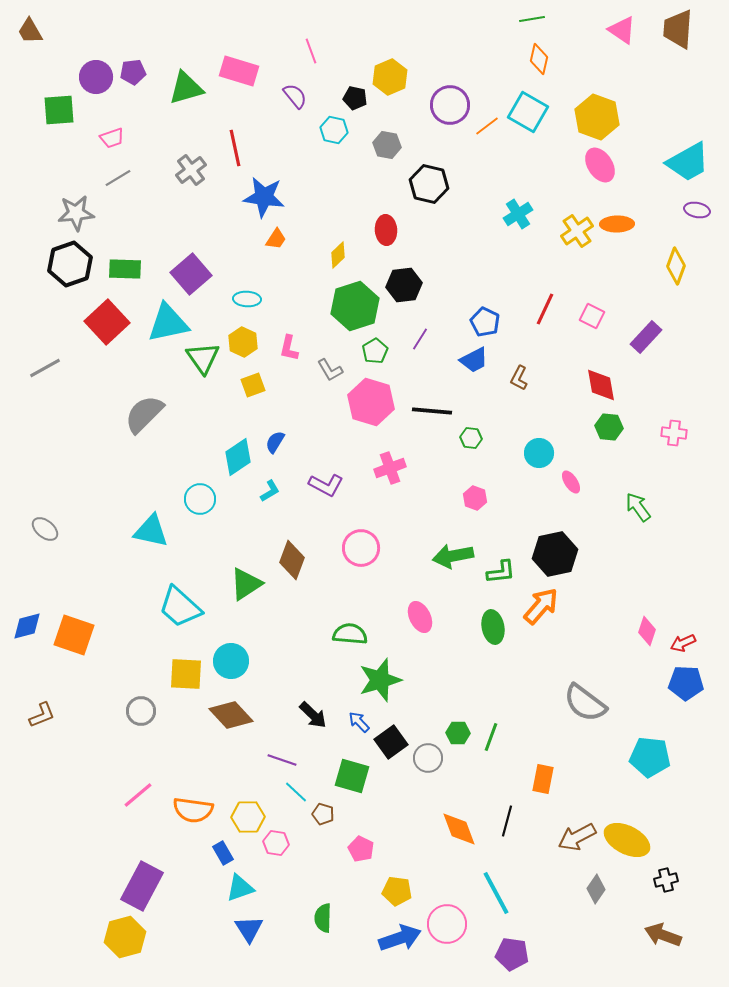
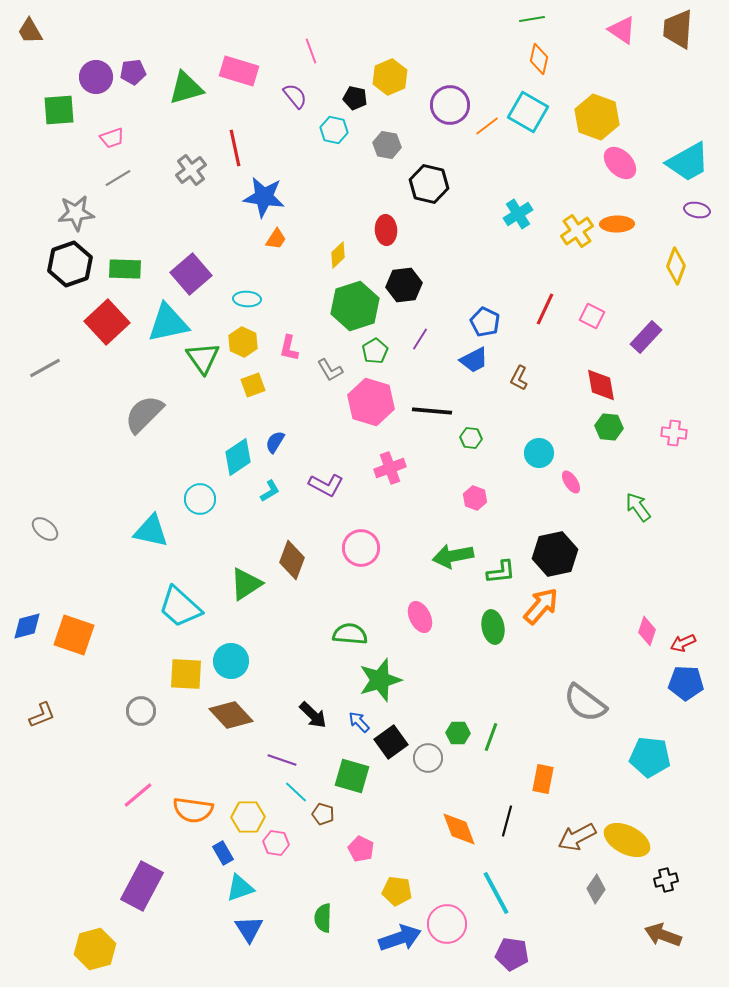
pink ellipse at (600, 165): moved 20 px right, 2 px up; rotated 12 degrees counterclockwise
yellow hexagon at (125, 937): moved 30 px left, 12 px down
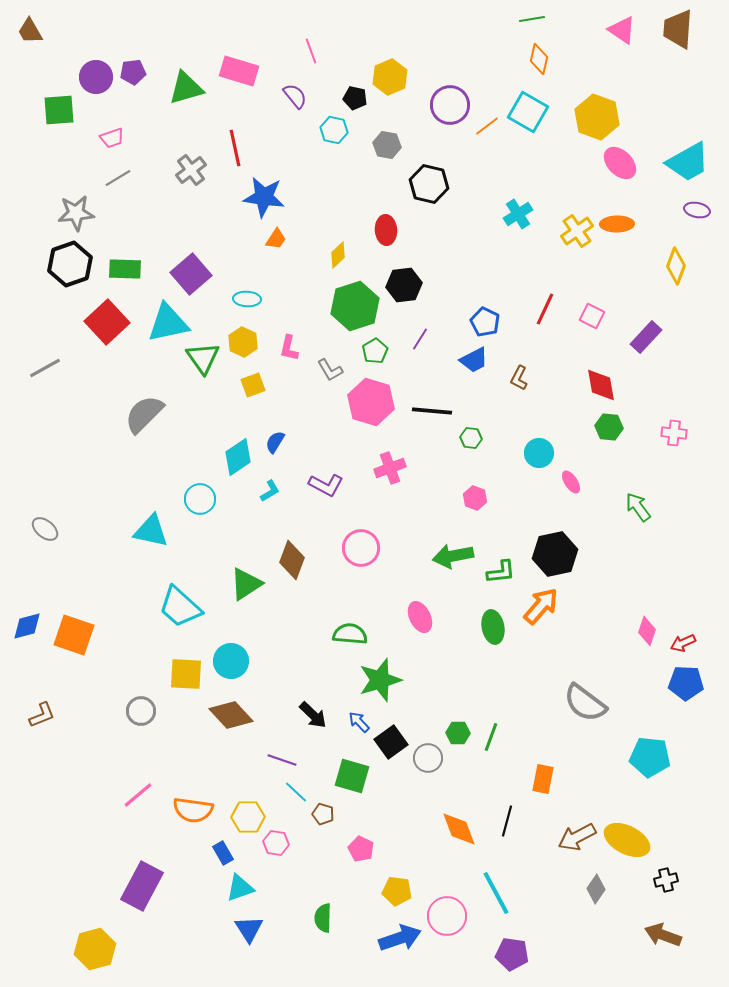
pink circle at (447, 924): moved 8 px up
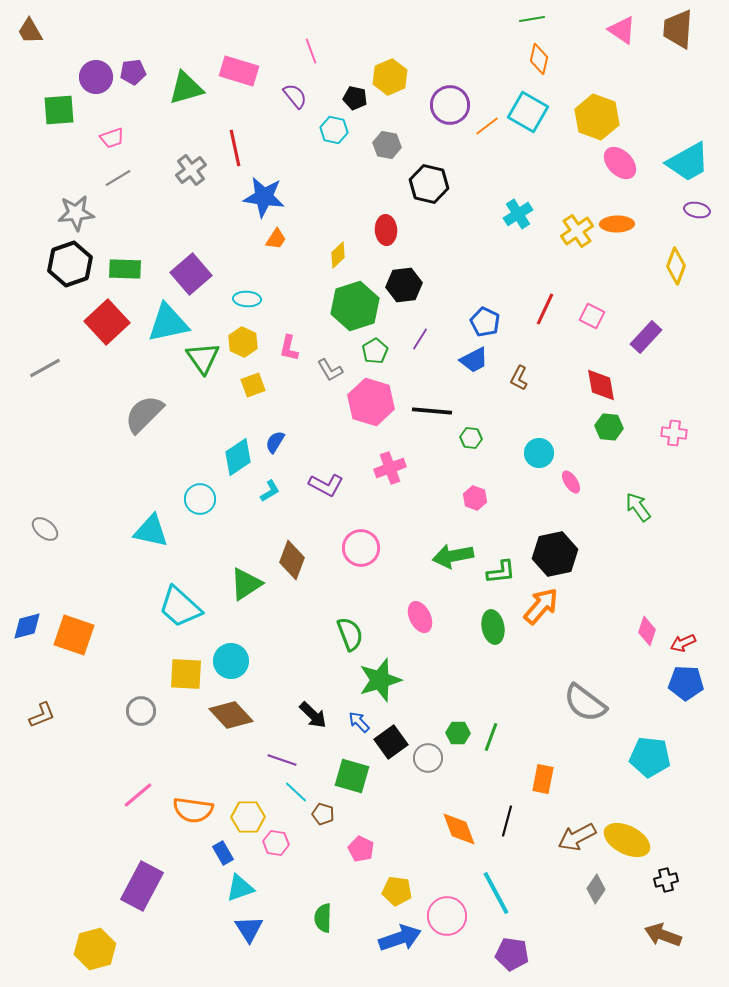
green semicircle at (350, 634): rotated 64 degrees clockwise
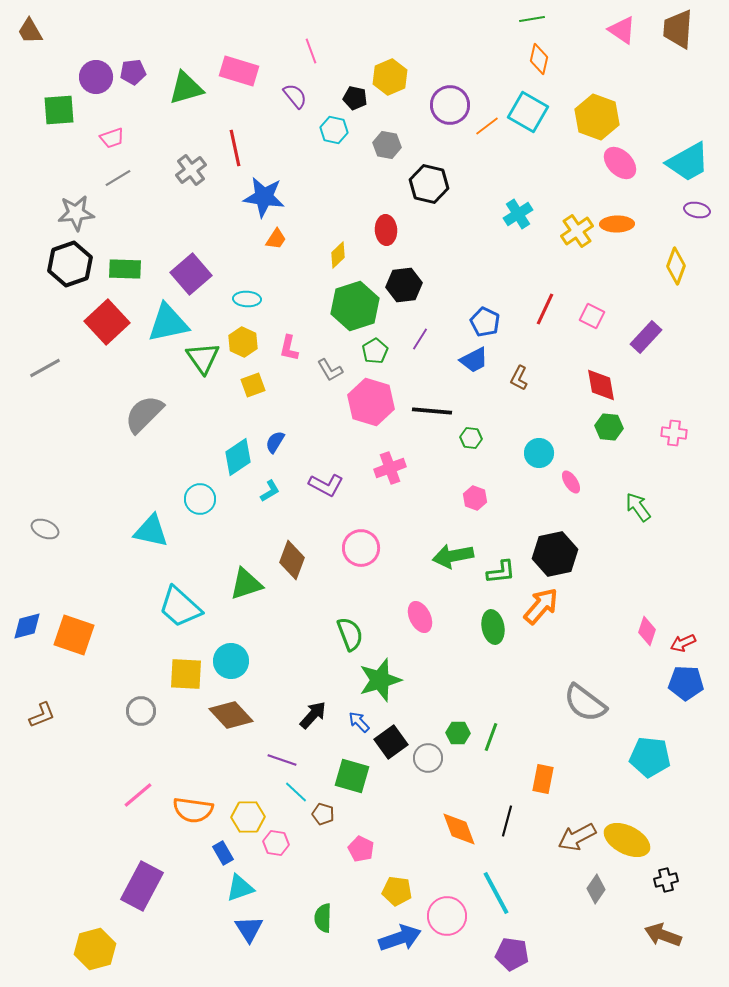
gray ellipse at (45, 529): rotated 16 degrees counterclockwise
green triangle at (246, 584): rotated 15 degrees clockwise
black arrow at (313, 715): rotated 92 degrees counterclockwise
